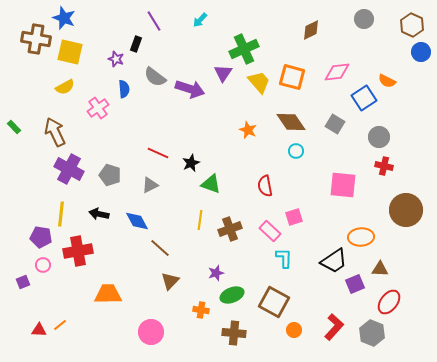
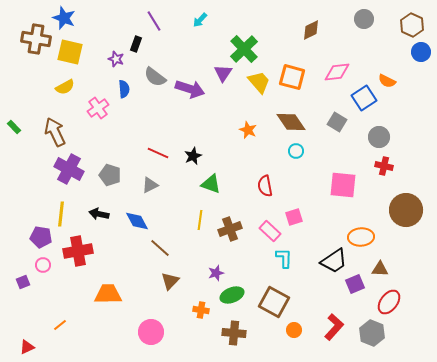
green cross at (244, 49): rotated 20 degrees counterclockwise
gray square at (335, 124): moved 2 px right, 2 px up
black star at (191, 163): moved 2 px right, 7 px up
red triangle at (39, 330): moved 12 px left, 17 px down; rotated 28 degrees counterclockwise
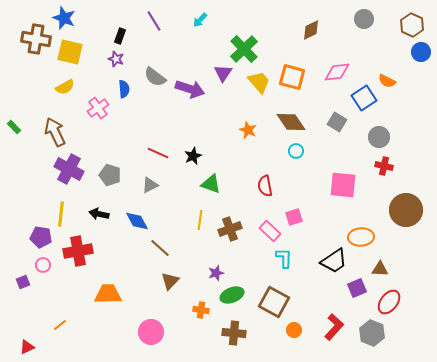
black rectangle at (136, 44): moved 16 px left, 8 px up
purple square at (355, 284): moved 2 px right, 4 px down
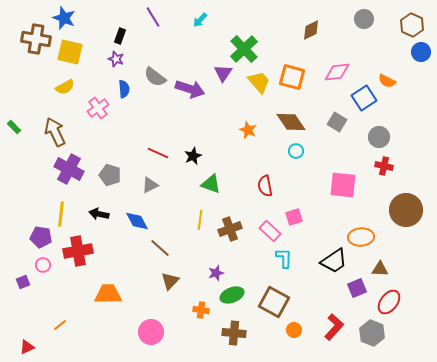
purple line at (154, 21): moved 1 px left, 4 px up
